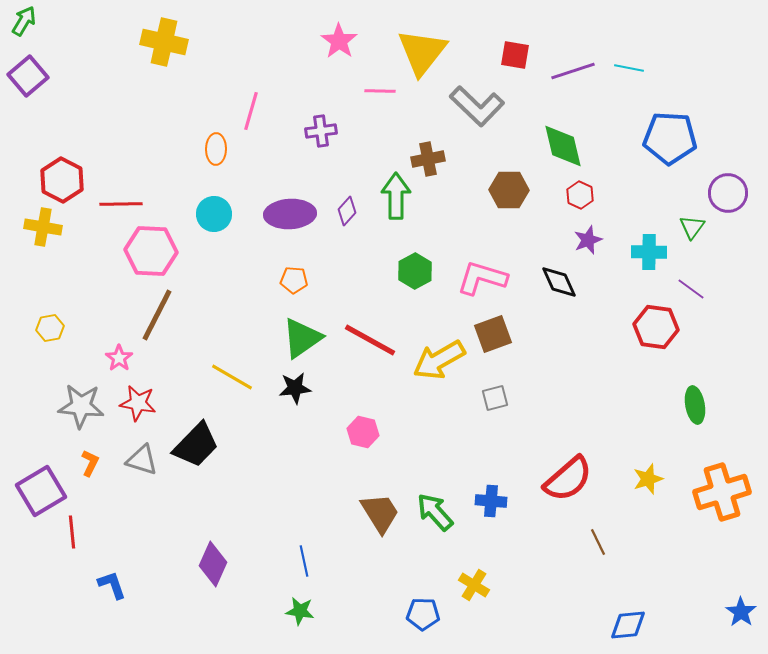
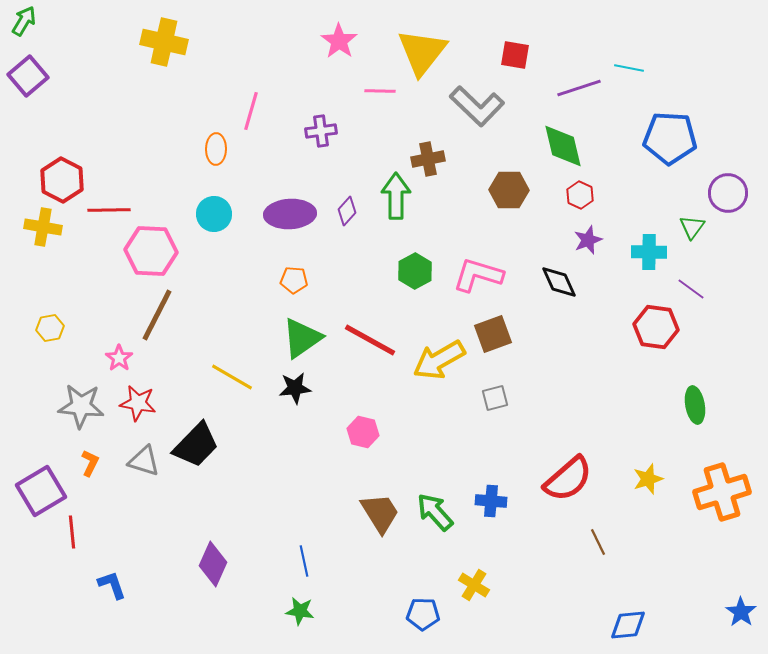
purple line at (573, 71): moved 6 px right, 17 px down
red line at (121, 204): moved 12 px left, 6 px down
pink L-shape at (482, 278): moved 4 px left, 3 px up
gray triangle at (142, 460): moved 2 px right, 1 px down
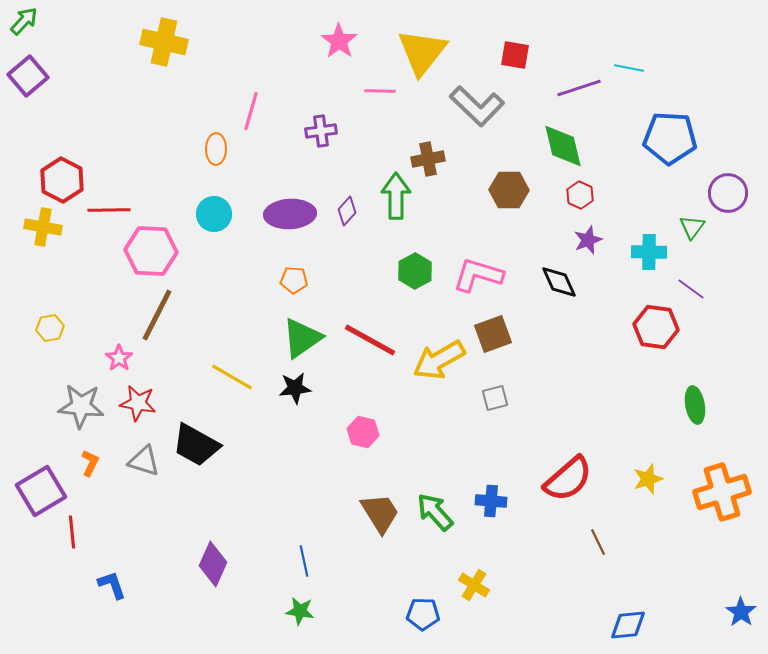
green arrow at (24, 21): rotated 12 degrees clockwise
black trapezoid at (196, 445): rotated 75 degrees clockwise
